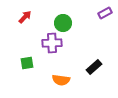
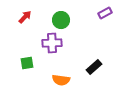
green circle: moved 2 px left, 3 px up
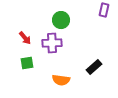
purple rectangle: moved 1 px left, 3 px up; rotated 48 degrees counterclockwise
red arrow: moved 21 px down; rotated 96 degrees clockwise
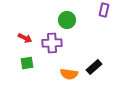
green circle: moved 6 px right
red arrow: rotated 24 degrees counterclockwise
orange semicircle: moved 8 px right, 6 px up
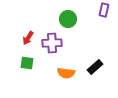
green circle: moved 1 px right, 1 px up
red arrow: moved 3 px right; rotated 96 degrees clockwise
green square: rotated 16 degrees clockwise
black rectangle: moved 1 px right
orange semicircle: moved 3 px left, 1 px up
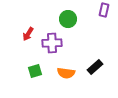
red arrow: moved 4 px up
green square: moved 8 px right, 8 px down; rotated 24 degrees counterclockwise
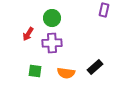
green circle: moved 16 px left, 1 px up
green square: rotated 24 degrees clockwise
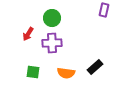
green square: moved 2 px left, 1 px down
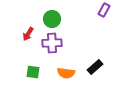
purple rectangle: rotated 16 degrees clockwise
green circle: moved 1 px down
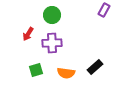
green circle: moved 4 px up
green square: moved 3 px right, 2 px up; rotated 24 degrees counterclockwise
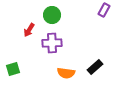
red arrow: moved 1 px right, 4 px up
green square: moved 23 px left, 1 px up
